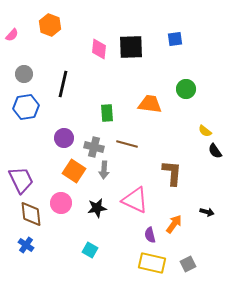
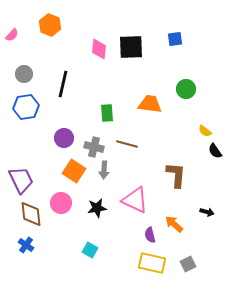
brown L-shape: moved 4 px right, 2 px down
orange arrow: rotated 84 degrees counterclockwise
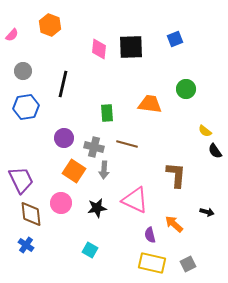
blue square: rotated 14 degrees counterclockwise
gray circle: moved 1 px left, 3 px up
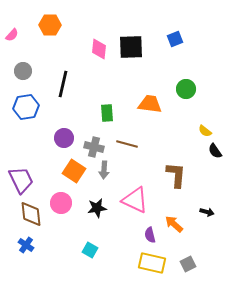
orange hexagon: rotated 20 degrees counterclockwise
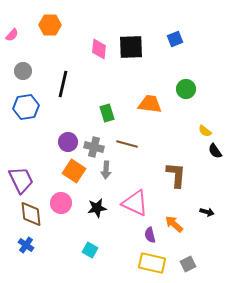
green rectangle: rotated 12 degrees counterclockwise
purple circle: moved 4 px right, 4 px down
gray arrow: moved 2 px right
pink triangle: moved 3 px down
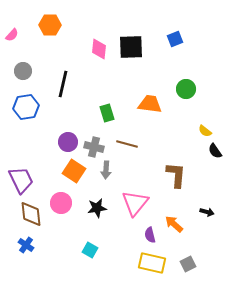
pink triangle: rotated 44 degrees clockwise
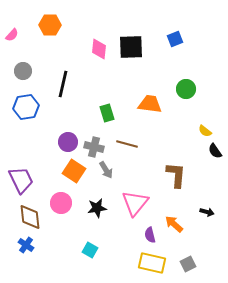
gray arrow: rotated 36 degrees counterclockwise
brown diamond: moved 1 px left, 3 px down
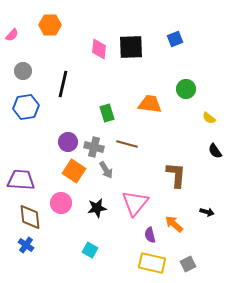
yellow semicircle: moved 4 px right, 13 px up
purple trapezoid: rotated 60 degrees counterclockwise
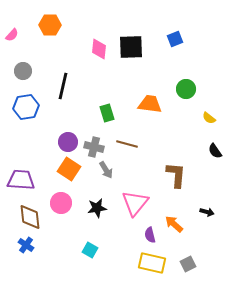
black line: moved 2 px down
orange square: moved 5 px left, 2 px up
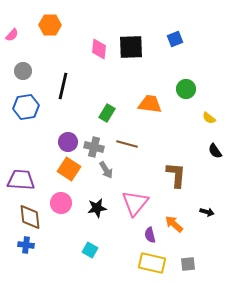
green rectangle: rotated 48 degrees clockwise
blue cross: rotated 28 degrees counterclockwise
gray square: rotated 21 degrees clockwise
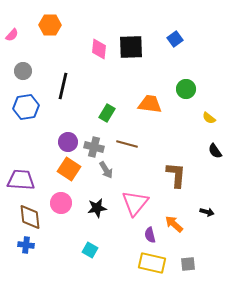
blue square: rotated 14 degrees counterclockwise
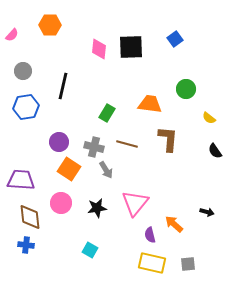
purple circle: moved 9 px left
brown L-shape: moved 8 px left, 36 px up
